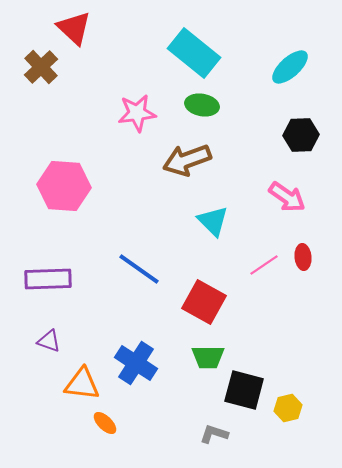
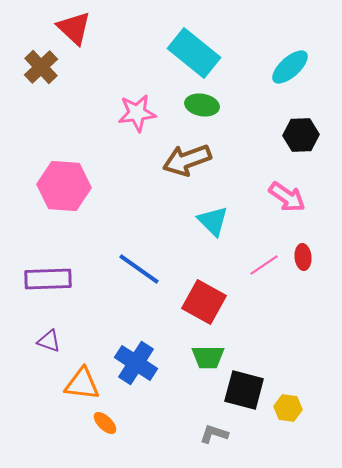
yellow hexagon: rotated 20 degrees clockwise
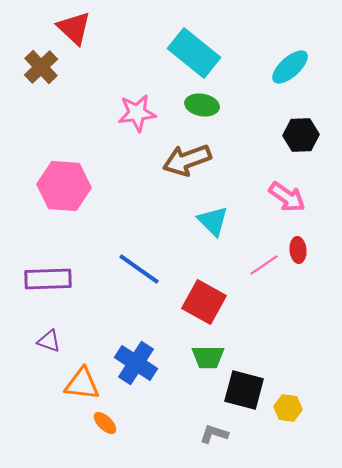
red ellipse: moved 5 px left, 7 px up
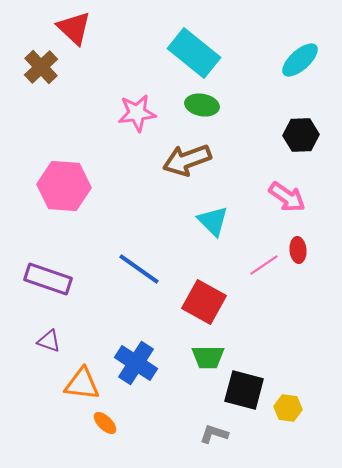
cyan ellipse: moved 10 px right, 7 px up
purple rectangle: rotated 21 degrees clockwise
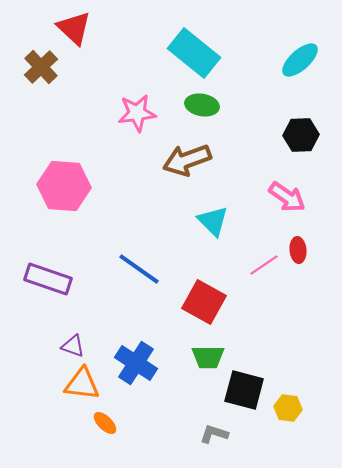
purple triangle: moved 24 px right, 5 px down
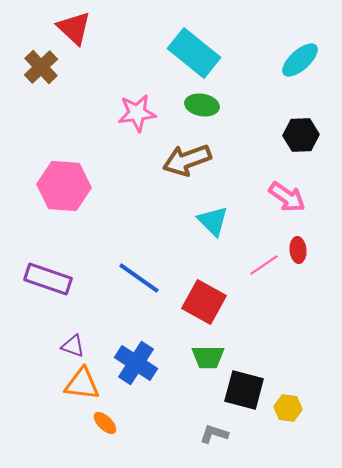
blue line: moved 9 px down
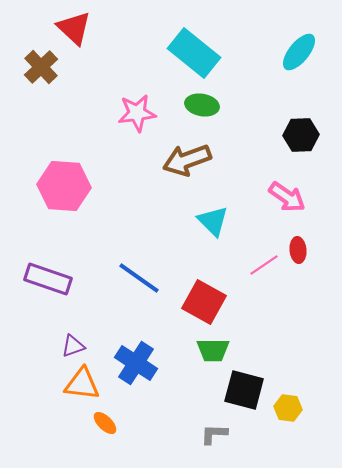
cyan ellipse: moved 1 px left, 8 px up; rotated 9 degrees counterclockwise
purple triangle: rotated 40 degrees counterclockwise
green trapezoid: moved 5 px right, 7 px up
gray L-shape: rotated 16 degrees counterclockwise
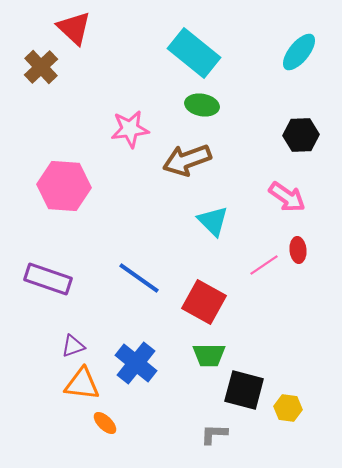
pink star: moved 7 px left, 16 px down
green trapezoid: moved 4 px left, 5 px down
blue cross: rotated 6 degrees clockwise
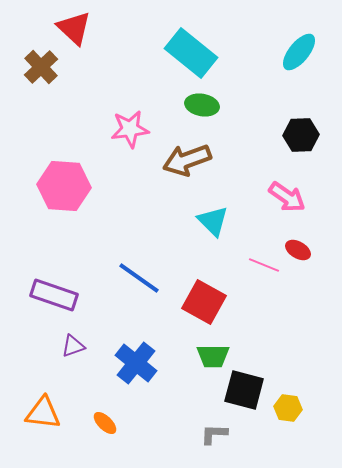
cyan rectangle: moved 3 px left
red ellipse: rotated 55 degrees counterclockwise
pink line: rotated 56 degrees clockwise
purple rectangle: moved 6 px right, 16 px down
green trapezoid: moved 4 px right, 1 px down
orange triangle: moved 39 px left, 29 px down
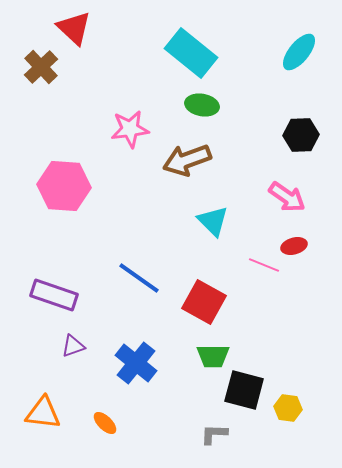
red ellipse: moved 4 px left, 4 px up; rotated 45 degrees counterclockwise
